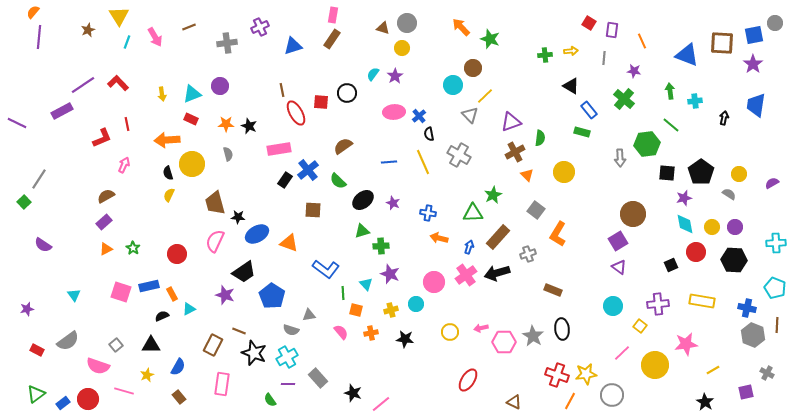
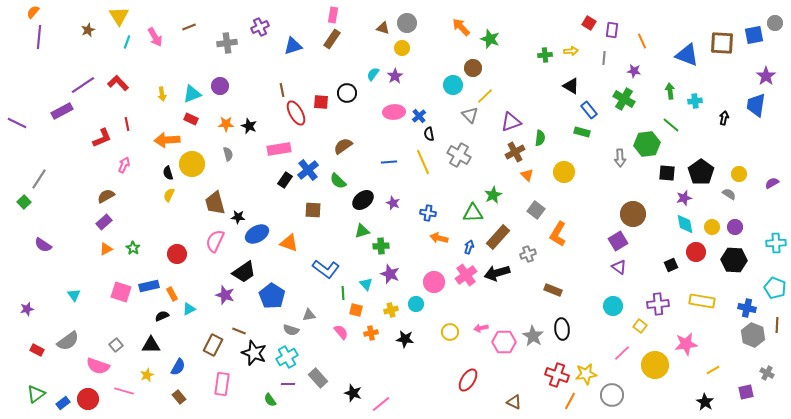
purple star at (753, 64): moved 13 px right, 12 px down
green cross at (624, 99): rotated 10 degrees counterclockwise
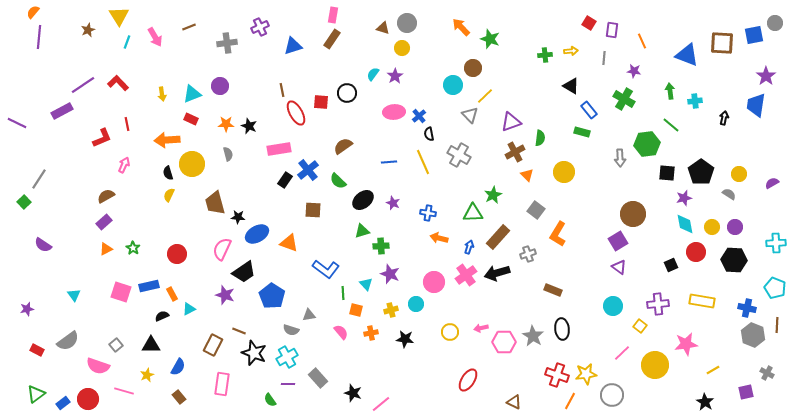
pink semicircle at (215, 241): moved 7 px right, 8 px down
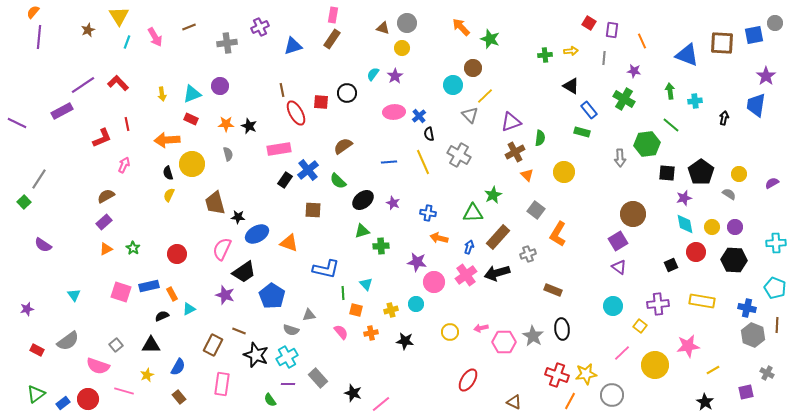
blue L-shape at (326, 269): rotated 24 degrees counterclockwise
purple star at (390, 274): moved 27 px right, 12 px up; rotated 12 degrees counterclockwise
black star at (405, 339): moved 2 px down
pink star at (686, 344): moved 2 px right, 2 px down
black star at (254, 353): moved 2 px right, 2 px down
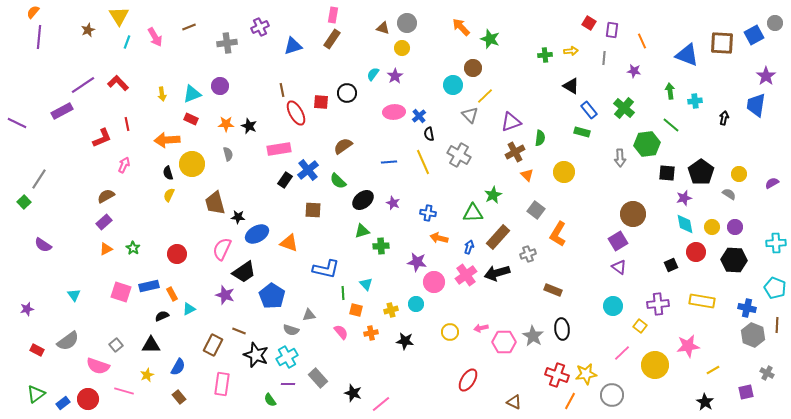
blue square at (754, 35): rotated 18 degrees counterclockwise
green cross at (624, 99): moved 9 px down; rotated 10 degrees clockwise
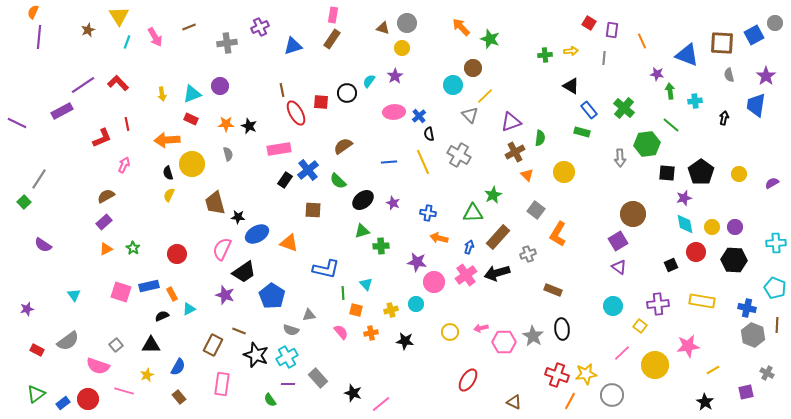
orange semicircle at (33, 12): rotated 16 degrees counterclockwise
purple star at (634, 71): moved 23 px right, 3 px down
cyan semicircle at (373, 74): moved 4 px left, 7 px down
gray semicircle at (729, 194): moved 119 px up; rotated 136 degrees counterclockwise
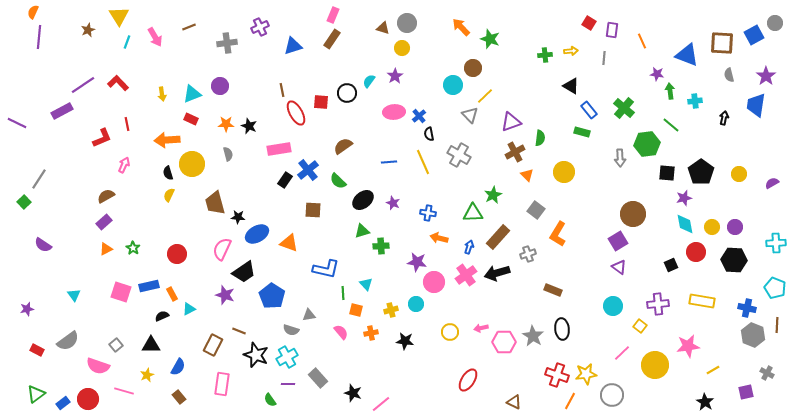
pink rectangle at (333, 15): rotated 14 degrees clockwise
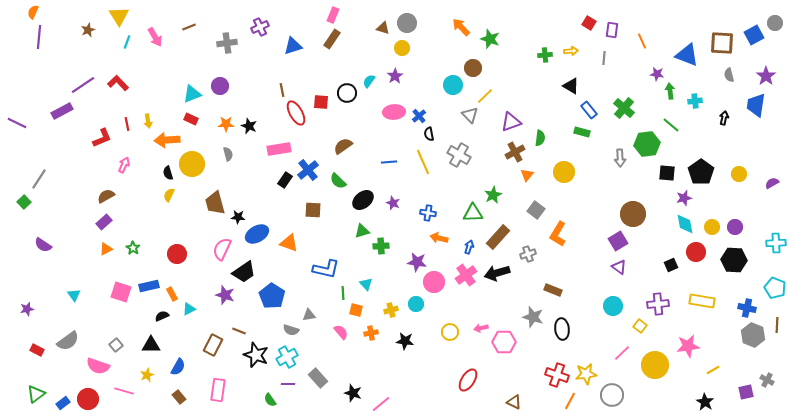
yellow arrow at (162, 94): moved 14 px left, 27 px down
orange triangle at (527, 175): rotated 24 degrees clockwise
gray star at (533, 336): moved 19 px up; rotated 15 degrees counterclockwise
gray cross at (767, 373): moved 7 px down
pink rectangle at (222, 384): moved 4 px left, 6 px down
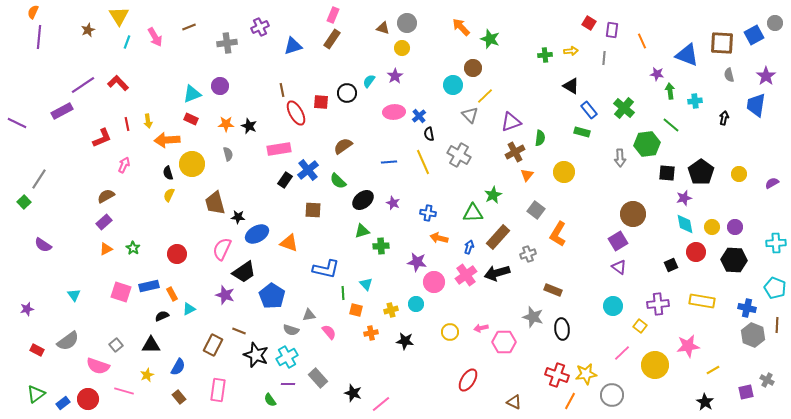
pink semicircle at (341, 332): moved 12 px left
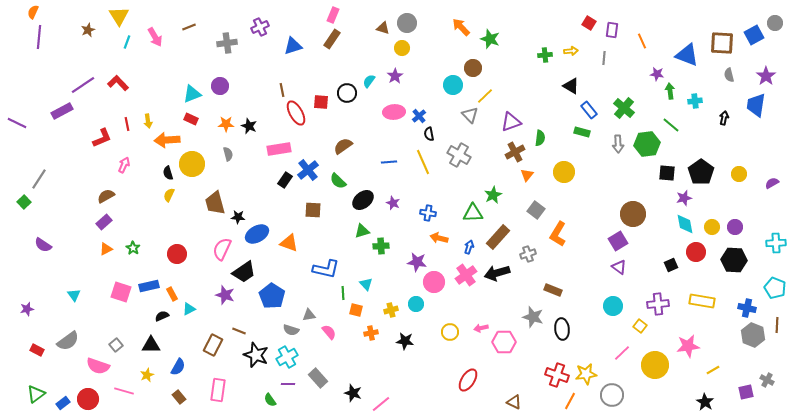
gray arrow at (620, 158): moved 2 px left, 14 px up
